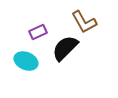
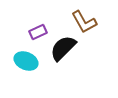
black semicircle: moved 2 px left
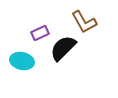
purple rectangle: moved 2 px right, 1 px down
cyan ellipse: moved 4 px left; rotated 10 degrees counterclockwise
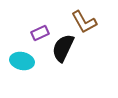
black semicircle: rotated 20 degrees counterclockwise
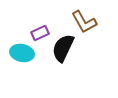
cyan ellipse: moved 8 px up
